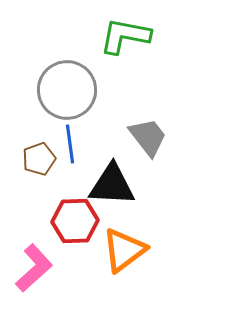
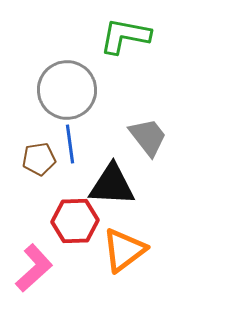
brown pentagon: rotated 12 degrees clockwise
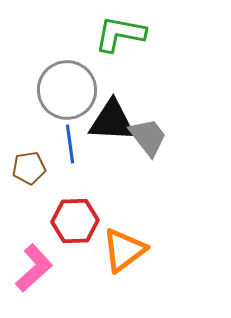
green L-shape: moved 5 px left, 2 px up
brown pentagon: moved 10 px left, 9 px down
black triangle: moved 64 px up
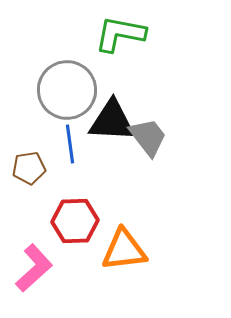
orange triangle: rotated 30 degrees clockwise
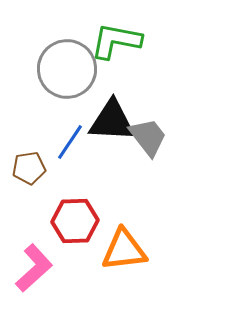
green L-shape: moved 4 px left, 7 px down
gray circle: moved 21 px up
blue line: moved 2 px up; rotated 42 degrees clockwise
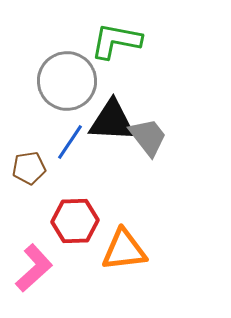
gray circle: moved 12 px down
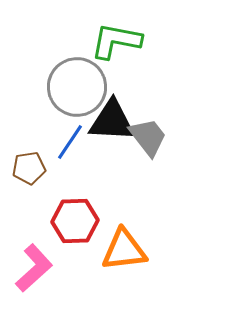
gray circle: moved 10 px right, 6 px down
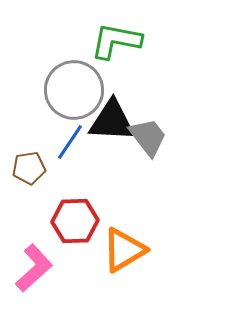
gray circle: moved 3 px left, 3 px down
orange triangle: rotated 24 degrees counterclockwise
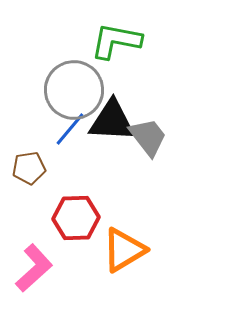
blue line: moved 13 px up; rotated 6 degrees clockwise
red hexagon: moved 1 px right, 3 px up
